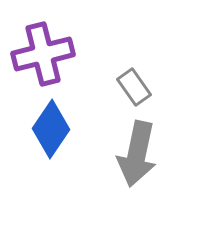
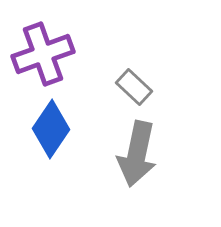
purple cross: rotated 6 degrees counterclockwise
gray rectangle: rotated 12 degrees counterclockwise
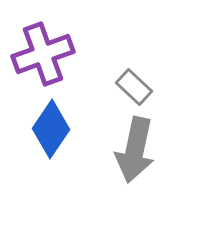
gray arrow: moved 2 px left, 4 px up
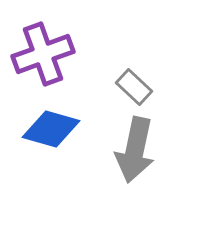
blue diamond: rotated 72 degrees clockwise
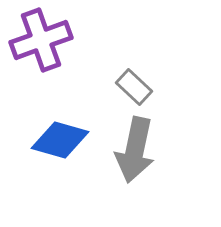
purple cross: moved 2 px left, 14 px up
blue diamond: moved 9 px right, 11 px down
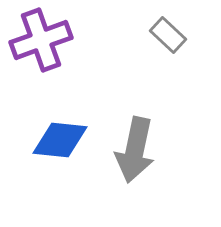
gray rectangle: moved 34 px right, 52 px up
blue diamond: rotated 10 degrees counterclockwise
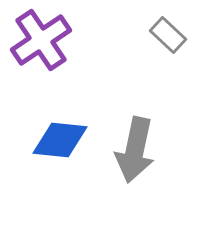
purple cross: rotated 14 degrees counterclockwise
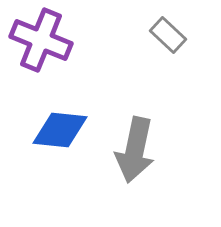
purple cross: rotated 34 degrees counterclockwise
blue diamond: moved 10 px up
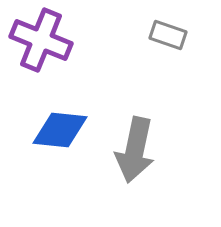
gray rectangle: rotated 24 degrees counterclockwise
